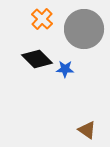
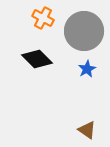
orange cross: moved 1 px right, 1 px up; rotated 15 degrees counterclockwise
gray circle: moved 2 px down
blue star: moved 22 px right; rotated 30 degrees counterclockwise
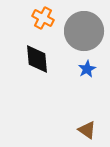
black diamond: rotated 40 degrees clockwise
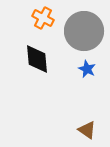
blue star: rotated 18 degrees counterclockwise
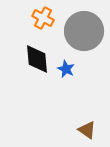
blue star: moved 21 px left
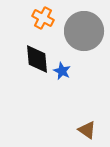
blue star: moved 4 px left, 2 px down
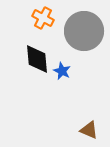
brown triangle: moved 2 px right; rotated 12 degrees counterclockwise
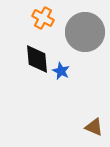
gray circle: moved 1 px right, 1 px down
blue star: moved 1 px left
brown triangle: moved 5 px right, 3 px up
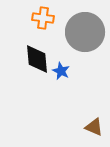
orange cross: rotated 20 degrees counterclockwise
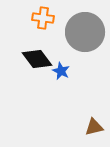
black diamond: rotated 32 degrees counterclockwise
brown triangle: rotated 36 degrees counterclockwise
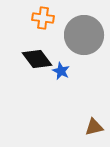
gray circle: moved 1 px left, 3 px down
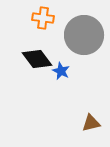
brown triangle: moved 3 px left, 4 px up
